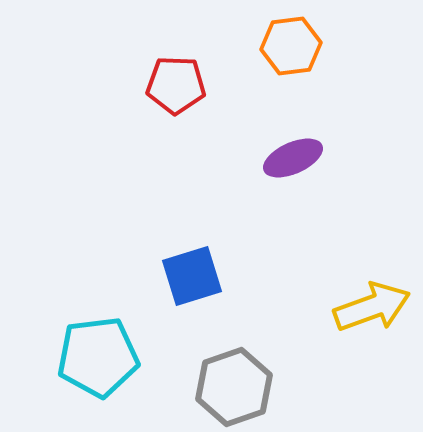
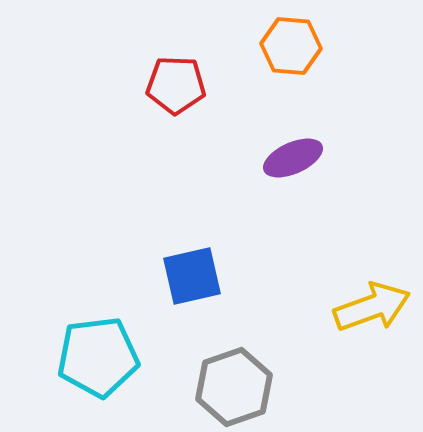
orange hexagon: rotated 12 degrees clockwise
blue square: rotated 4 degrees clockwise
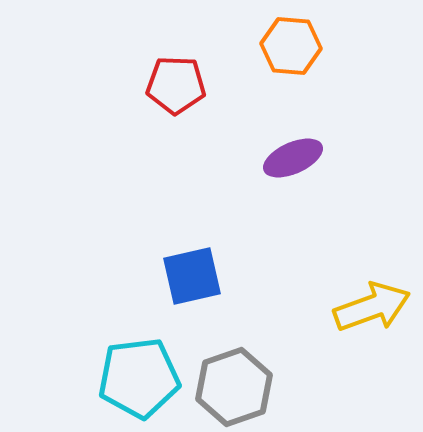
cyan pentagon: moved 41 px right, 21 px down
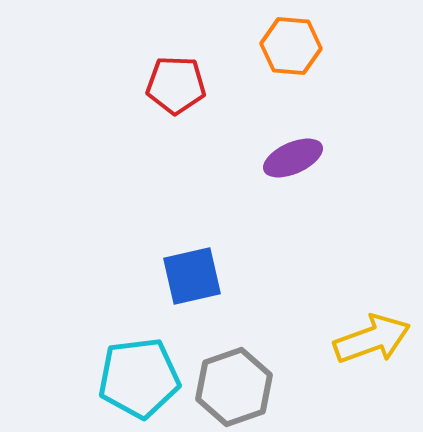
yellow arrow: moved 32 px down
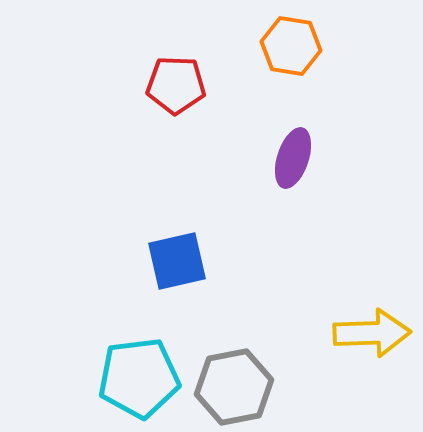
orange hexagon: rotated 4 degrees clockwise
purple ellipse: rotated 48 degrees counterclockwise
blue square: moved 15 px left, 15 px up
yellow arrow: moved 6 px up; rotated 18 degrees clockwise
gray hexagon: rotated 8 degrees clockwise
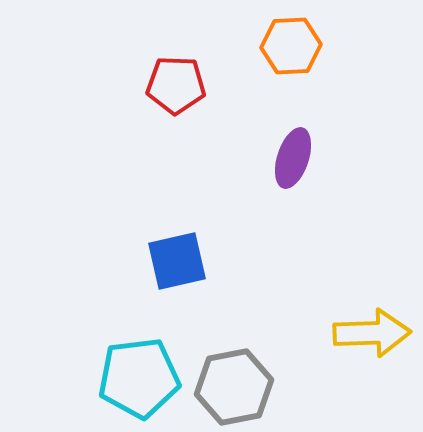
orange hexagon: rotated 12 degrees counterclockwise
